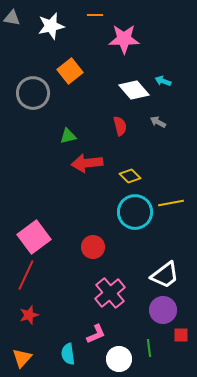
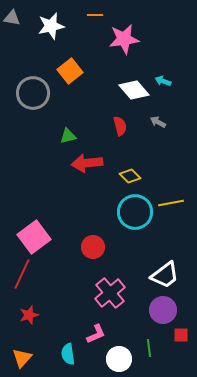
pink star: rotated 8 degrees counterclockwise
red line: moved 4 px left, 1 px up
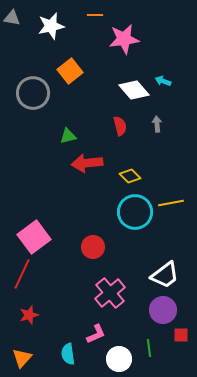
gray arrow: moved 1 px left, 2 px down; rotated 56 degrees clockwise
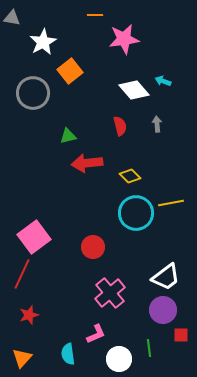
white star: moved 8 px left, 16 px down; rotated 16 degrees counterclockwise
cyan circle: moved 1 px right, 1 px down
white trapezoid: moved 1 px right, 2 px down
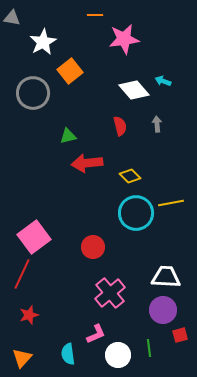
white trapezoid: rotated 140 degrees counterclockwise
red square: moved 1 px left; rotated 14 degrees counterclockwise
white circle: moved 1 px left, 4 px up
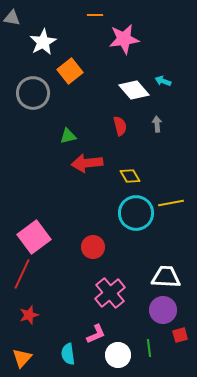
yellow diamond: rotated 15 degrees clockwise
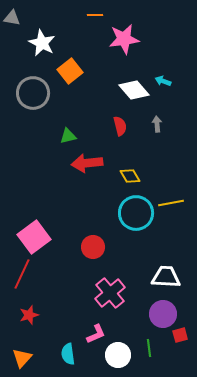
white star: moved 1 px left, 1 px down; rotated 16 degrees counterclockwise
purple circle: moved 4 px down
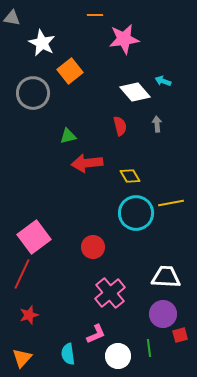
white diamond: moved 1 px right, 2 px down
white circle: moved 1 px down
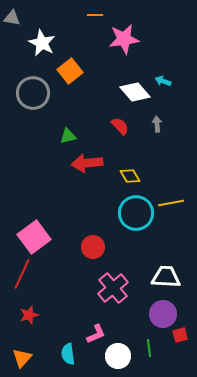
red semicircle: rotated 30 degrees counterclockwise
pink cross: moved 3 px right, 5 px up
